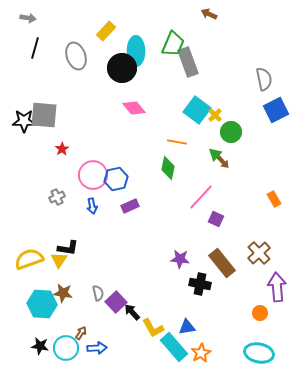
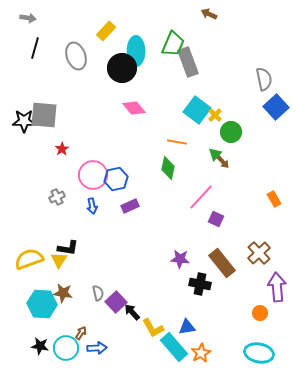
blue square at (276, 110): moved 3 px up; rotated 15 degrees counterclockwise
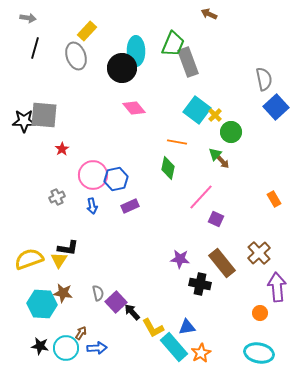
yellow rectangle at (106, 31): moved 19 px left
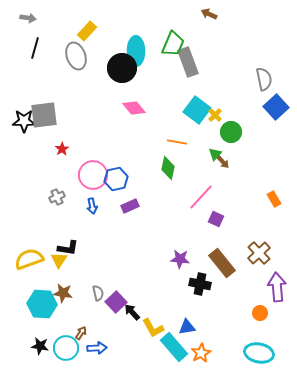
gray square at (44, 115): rotated 12 degrees counterclockwise
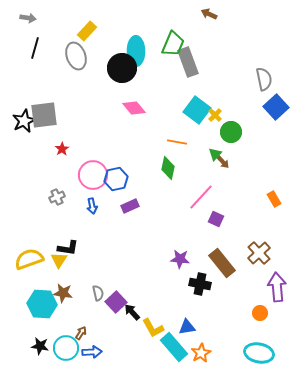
black star at (24, 121): rotated 25 degrees counterclockwise
blue arrow at (97, 348): moved 5 px left, 4 px down
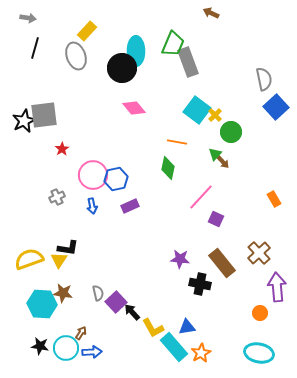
brown arrow at (209, 14): moved 2 px right, 1 px up
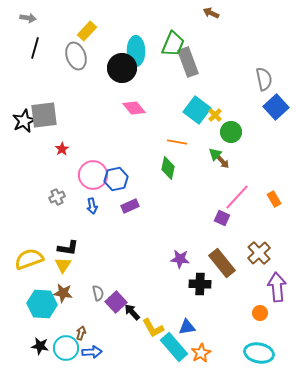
pink line at (201, 197): moved 36 px right
purple square at (216, 219): moved 6 px right, 1 px up
yellow triangle at (59, 260): moved 4 px right, 5 px down
black cross at (200, 284): rotated 10 degrees counterclockwise
brown arrow at (81, 333): rotated 16 degrees counterclockwise
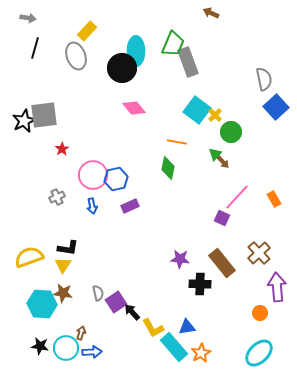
yellow semicircle at (29, 259): moved 2 px up
purple square at (116, 302): rotated 10 degrees clockwise
cyan ellipse at (259, 353): rotated 56 degrees counterclockwise
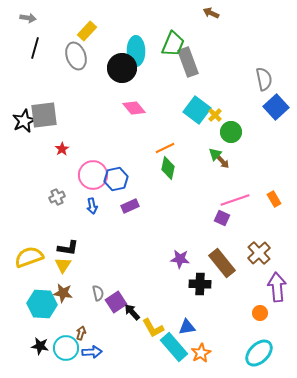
orange line at (177, 142): moved 12 px left, 6 px down; rotated 36 degrees counterclockwise
pink line at (237, 197): moved 2 px left, 3 px down; rotated 28 degrees clockwise
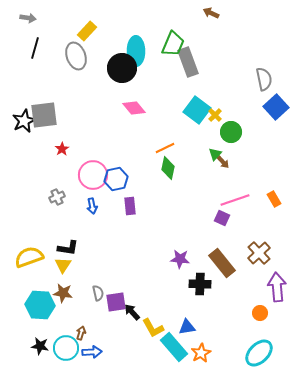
purple rectangle at (130, 206): rotated 72 degrees counterclockwise
purple square at (116, 302): rotated 25 degrees clockwise
cyan hexagon at (42, 304): moved 2 px left, 1 px down
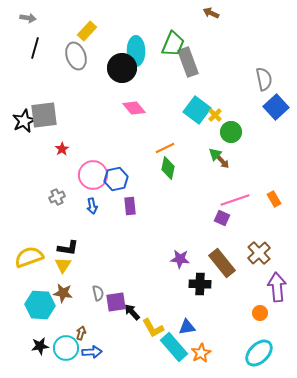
black star at (40, 346): rotated 18 degrees counterclockwise
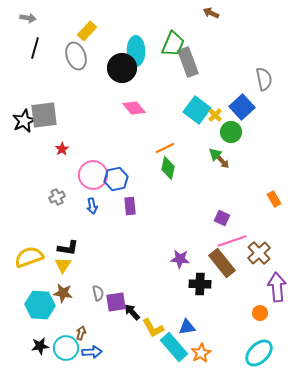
blue square at (276, 107): moved 34 px left
pink line at (235, 200): moved 3 px left, 41 px down
